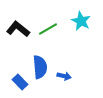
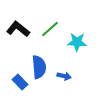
cyan star: moved 4 px left, 21 px down; rotated 24 degrees counterclockwise
green line: moved 2 px right; rotated 12 degrees counterclockwise
blue semicircle: moved 1 px left
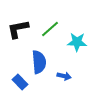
black L-shape: rotated 50 degrees counterclockwise
blue semicircle: moved 5 px up
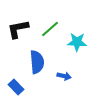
blue semicircle: moved 2 px left
blue rectangle: moved 4 px left, 5 px down
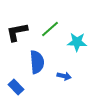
black L-shape: moved 1 px left, 3 px down
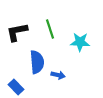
green line: rotated 66 degrees counterclockwise
cyan star: moved 3 px right
blue arrow: moved 6 px left, 1 px up
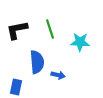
black L-shape: moved 2 px up
blue rectangle: rotated 56 degrees clockwise
